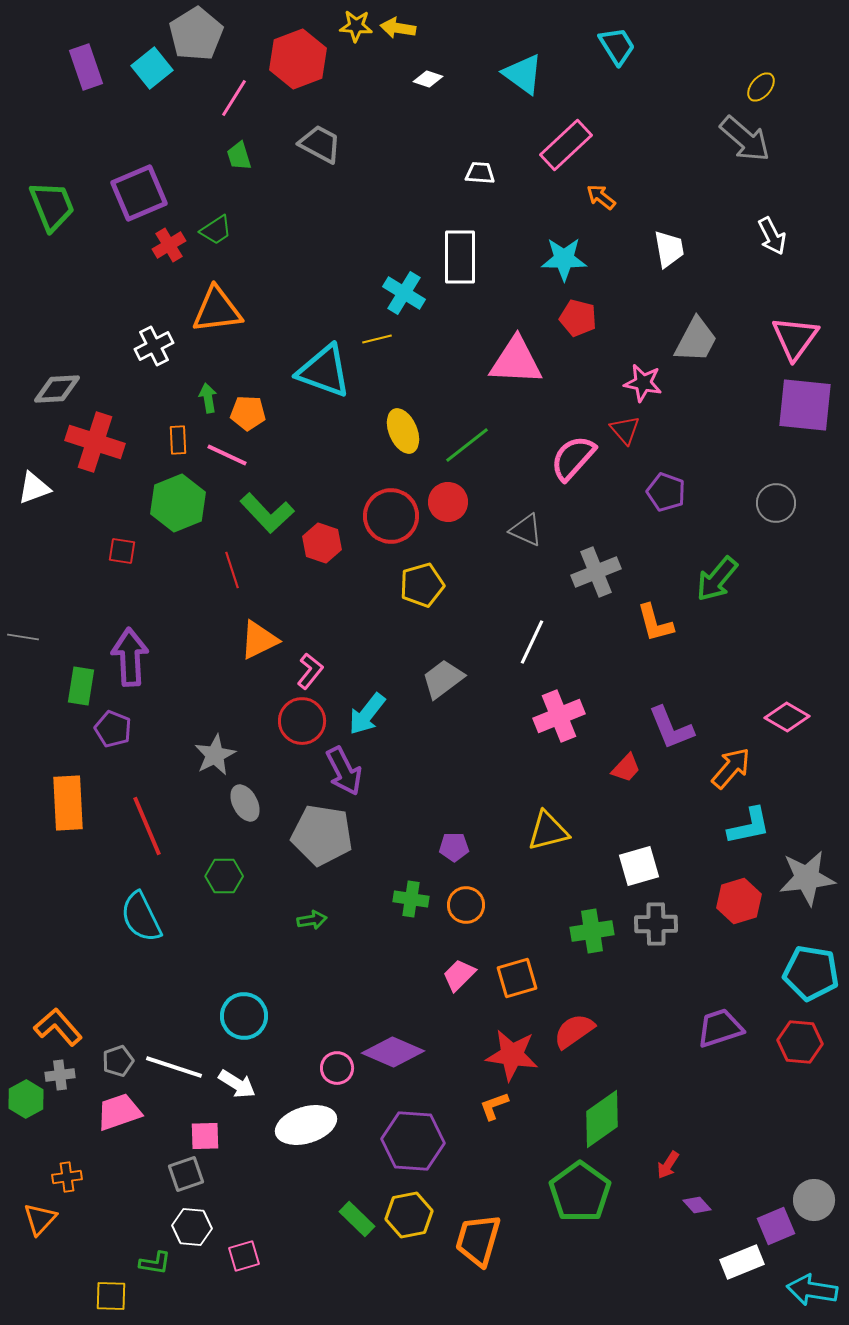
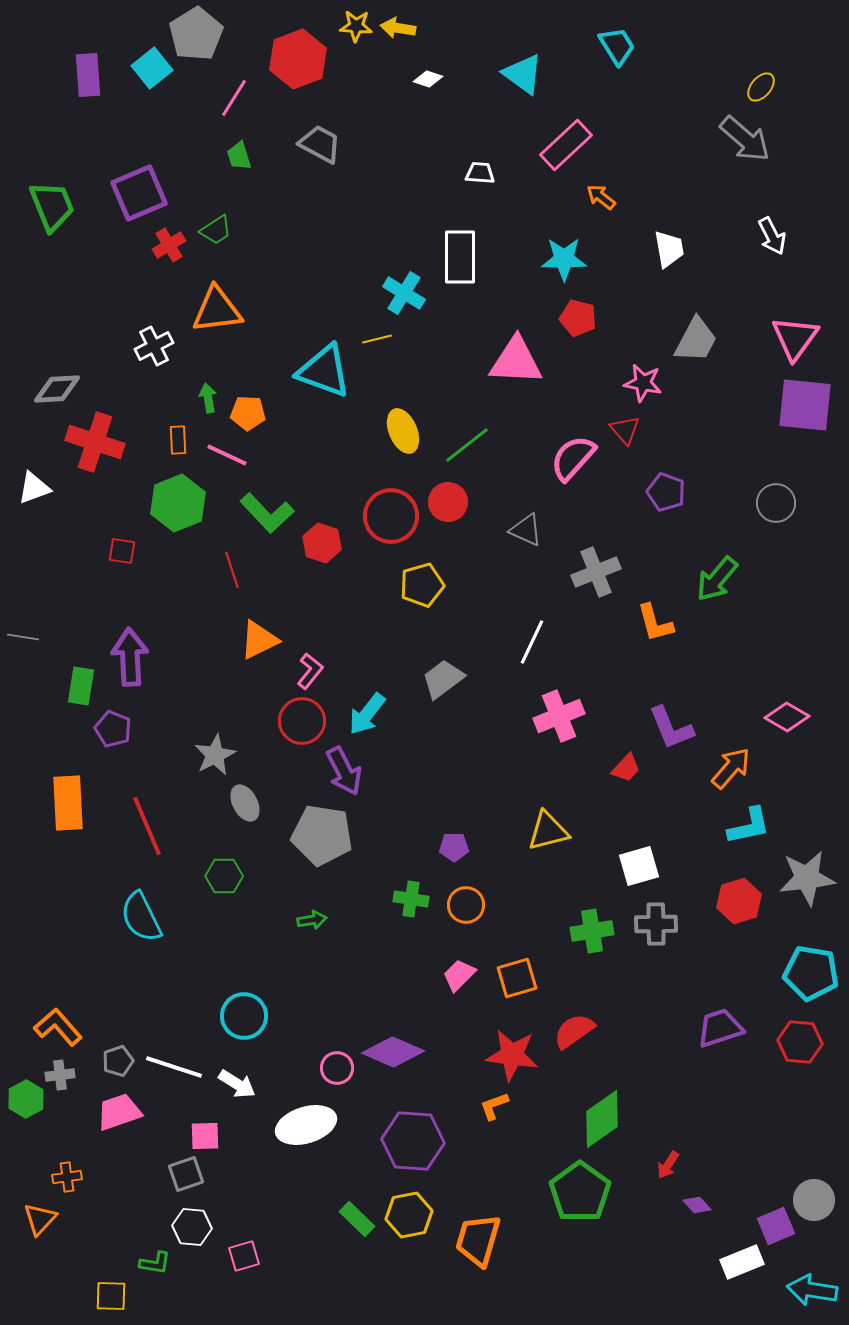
purple rectangle at (86, 67): moved 2 px right, 8 px down; rotated 15 degrees clockwise
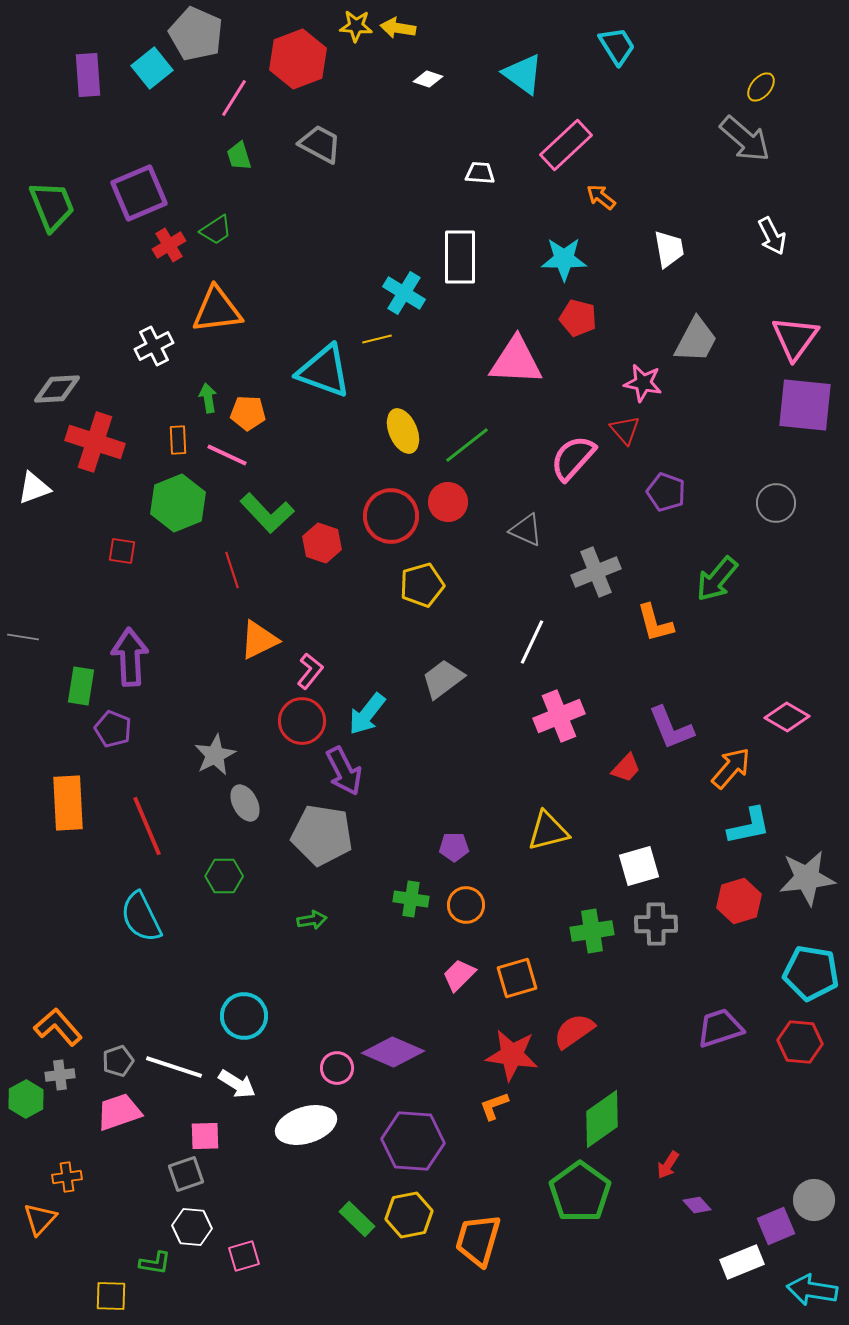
gray pentagon at (196, 34): rotated 16 degrees counterclockwise
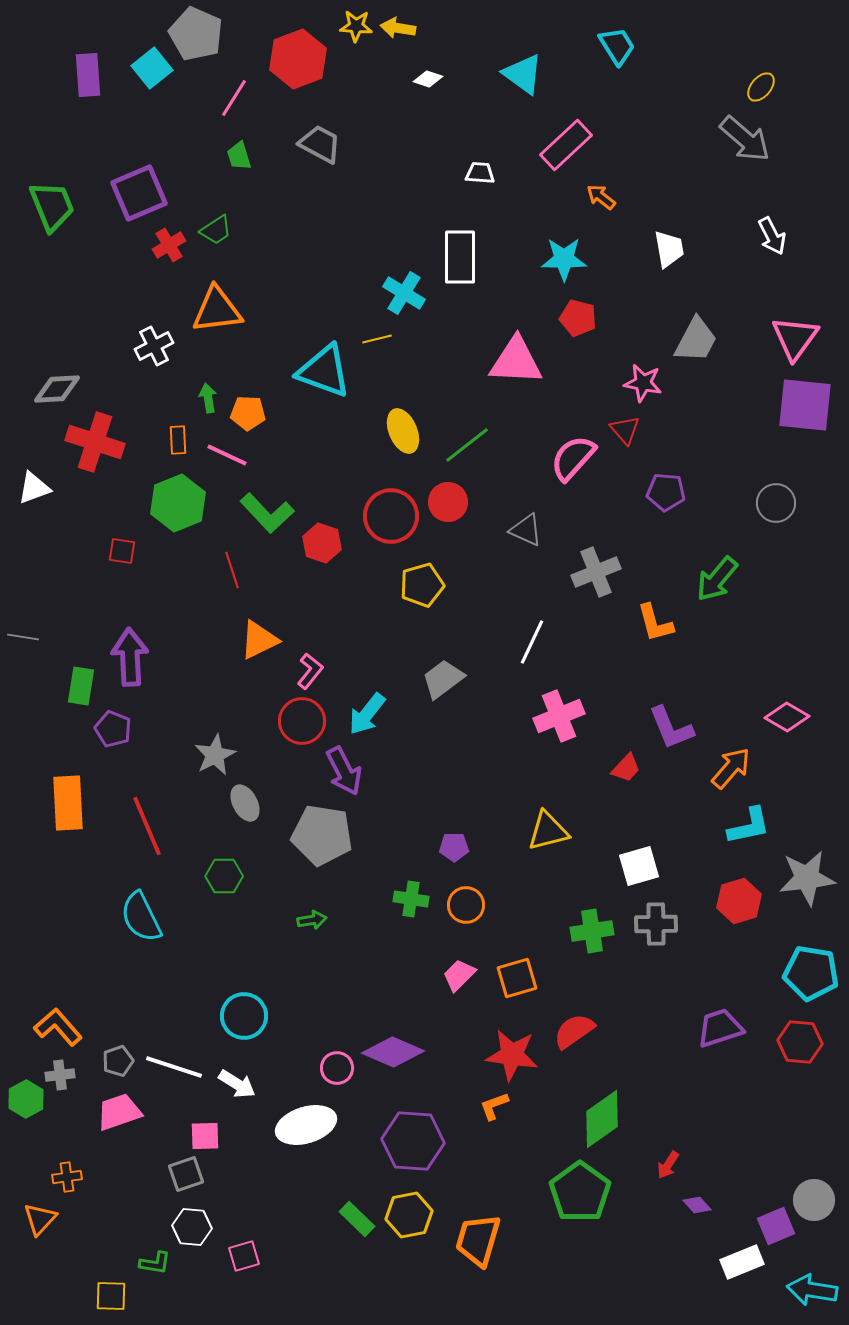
purple pentagon at (666, 492): rotated 15 degrees counterclockwise
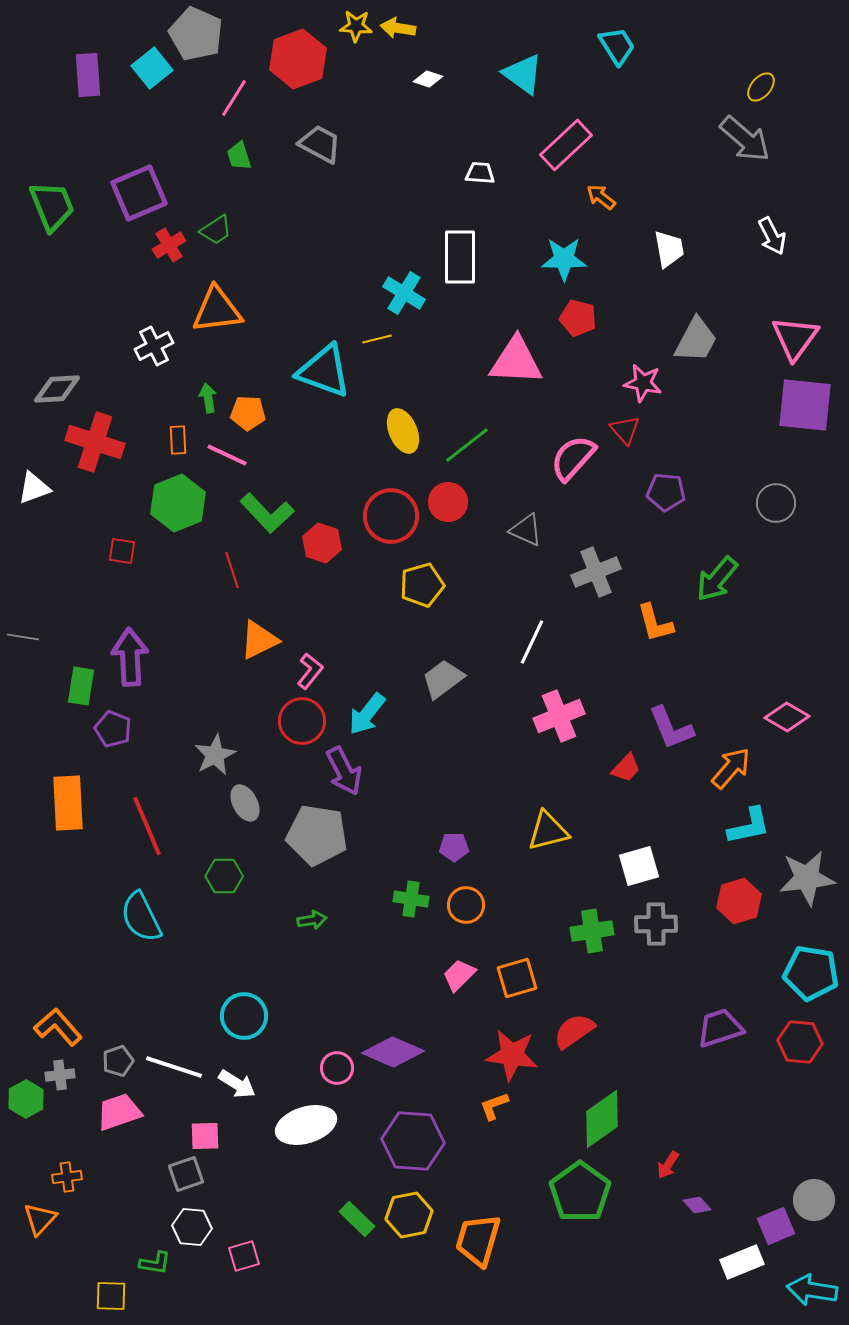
gray pentagon at (322, 835): moved 5 px left
